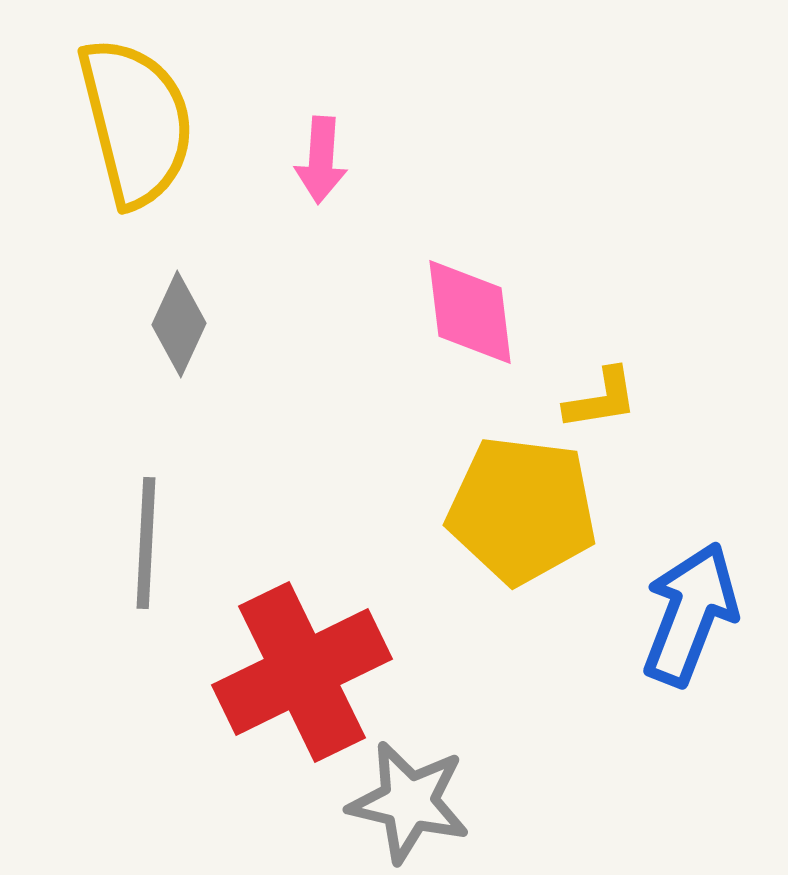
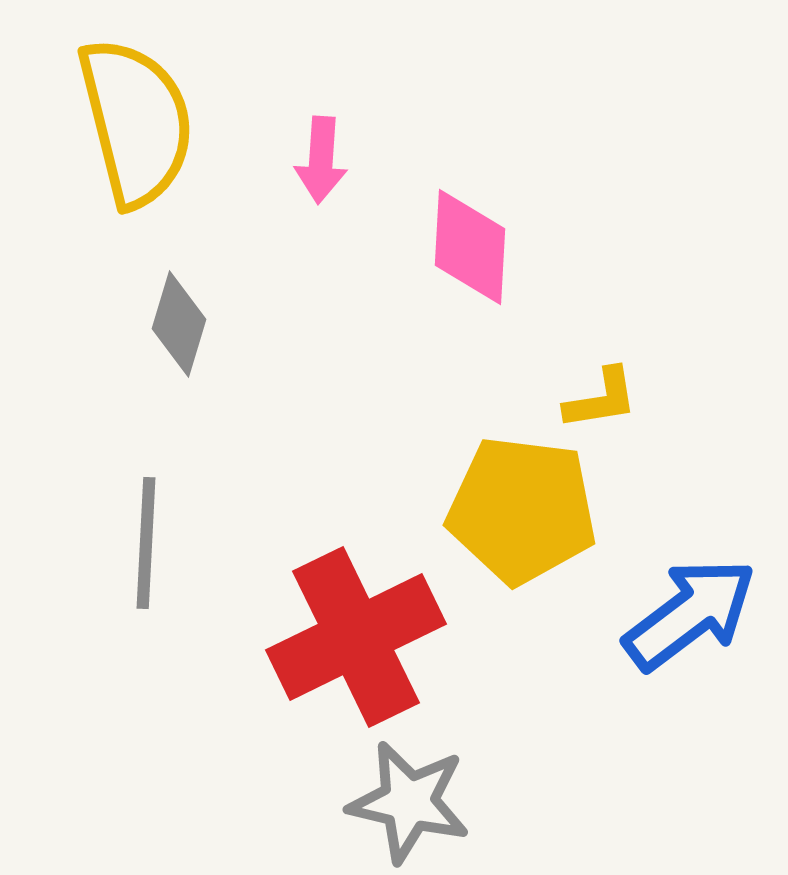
pink diamond: moved 65 px up; rotated 10 degrees clockwise
gray diamond: rotated 8 degrees counterclockwise
blue arrow: rotated 32 degrees clockwise
red cross: moved 54 px right, 35 px up
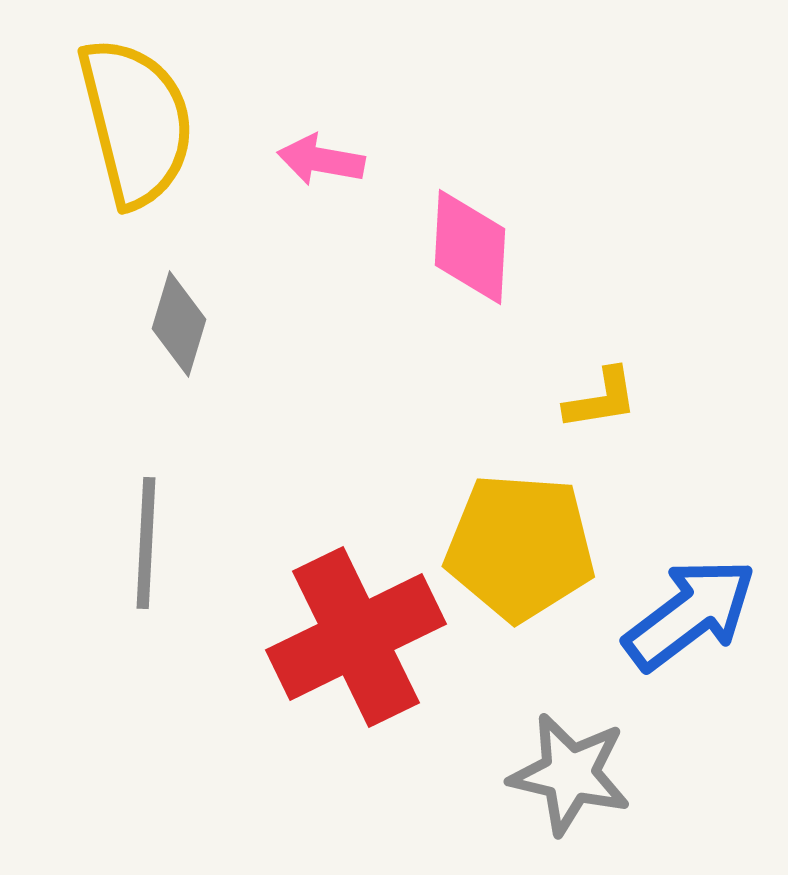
pink arrow: rotated 96 degrees clockwise
yellow pentagon: moved 2 px left, 37 px down; rotated 3 degrees counterclockwise
gray star: moved 161 px right, 28 px up
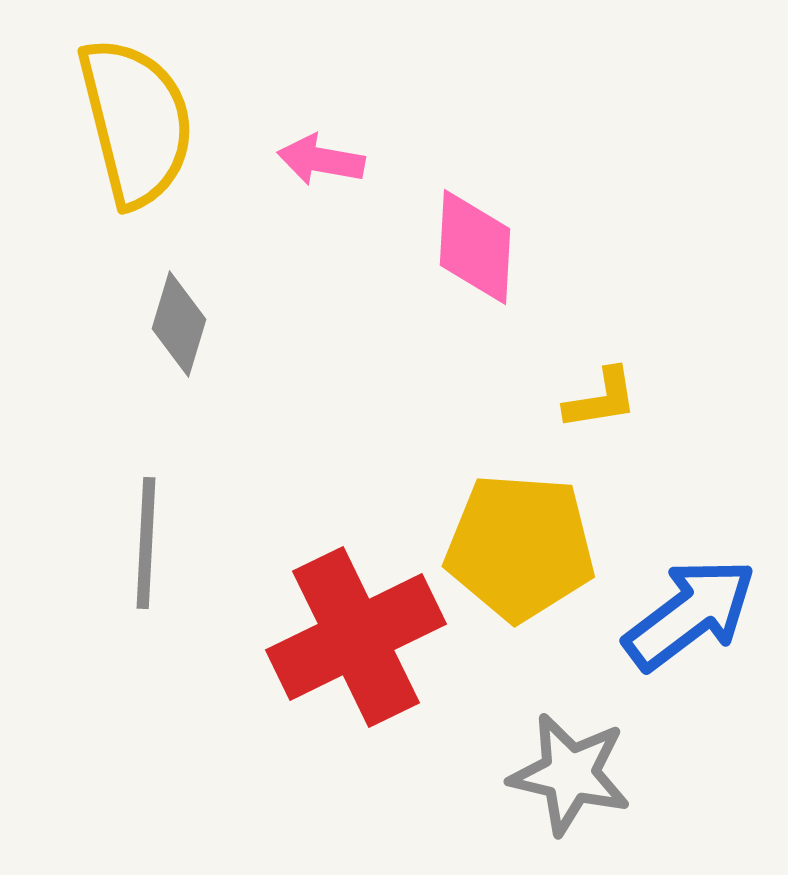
pink diamond: moved 5 px right
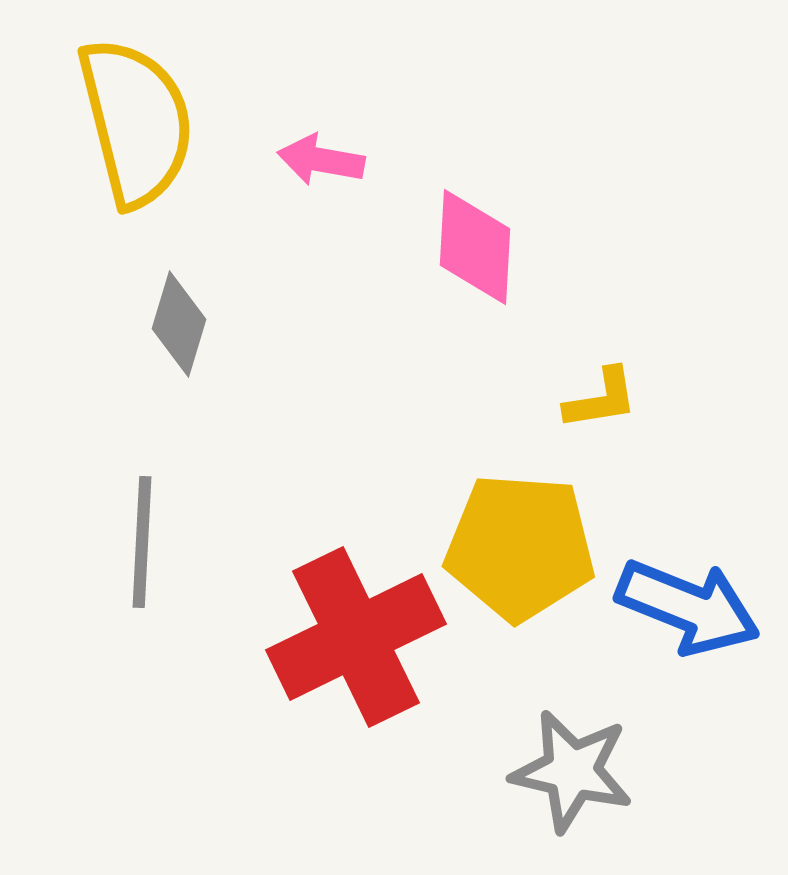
gray line: moved 4 px left, 1 px up
blue arrow: moved 2 px left, 7 px up; rotated 59 degrees clockwise
gray star: moved 2 px right, 3 px up
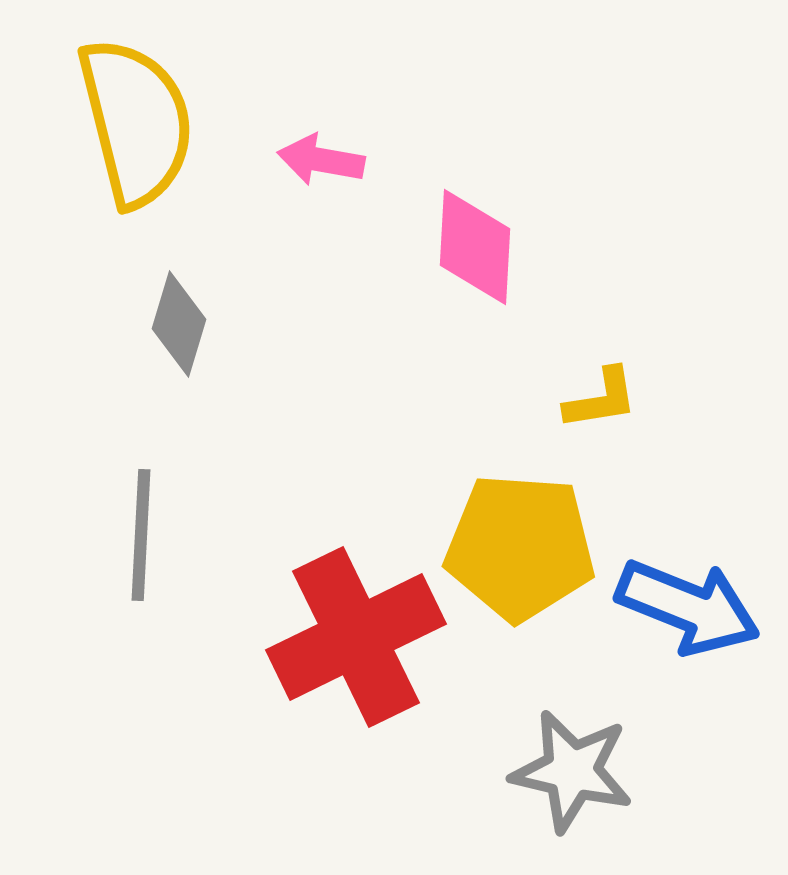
gray line: moved 1 px left, 7 px up
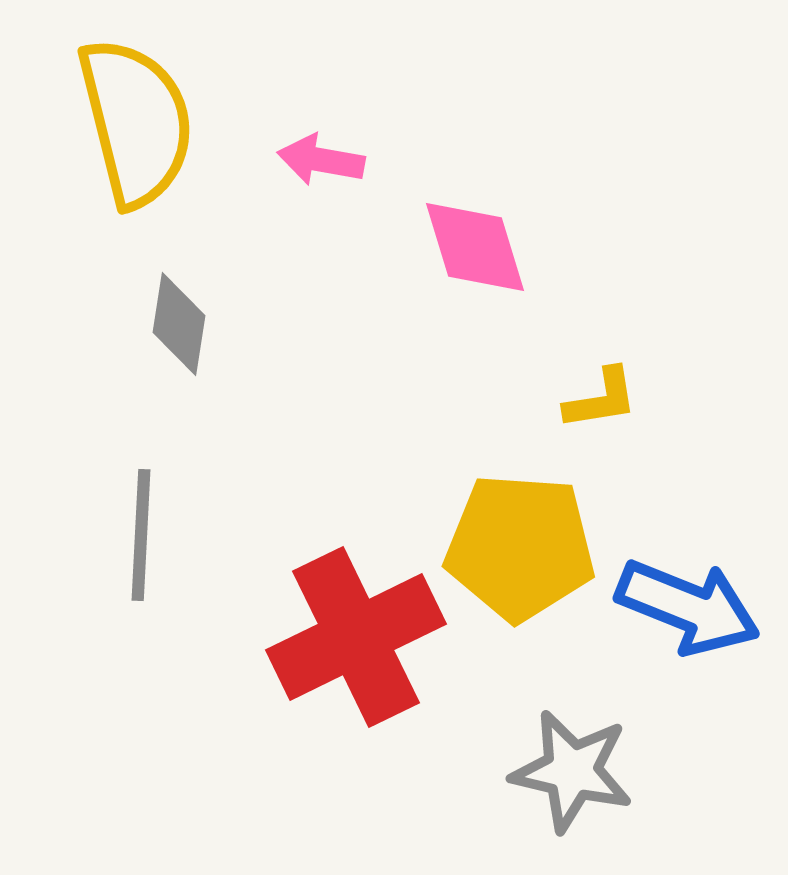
pink diamond: rotated 20 degrees counterclockwise
gray diamond: rotated 8 degrees counterclockwise
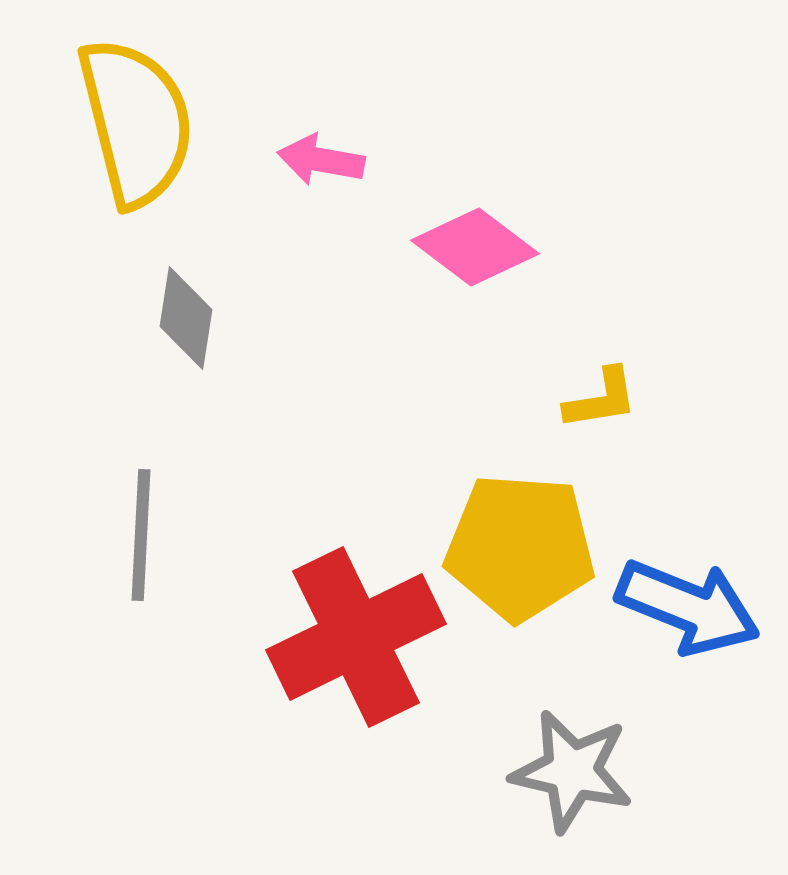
pink diamond: rotated 36 degrees counterclockwise
gray diamond: moved 7 px right, 6 px up
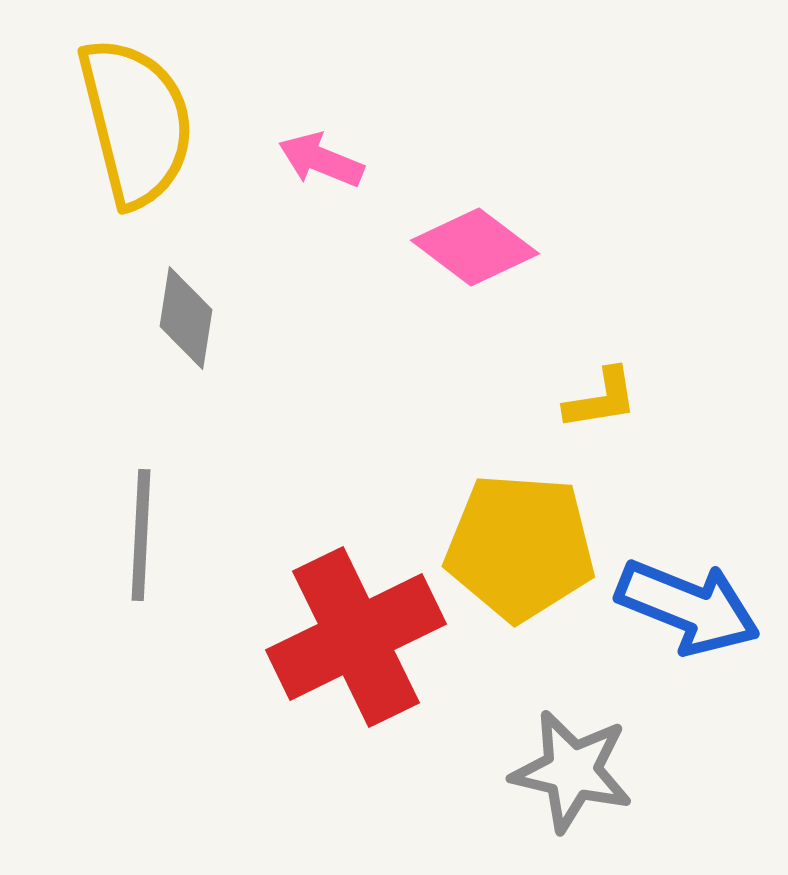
pink arrow: rotated 12 degrees clockwise
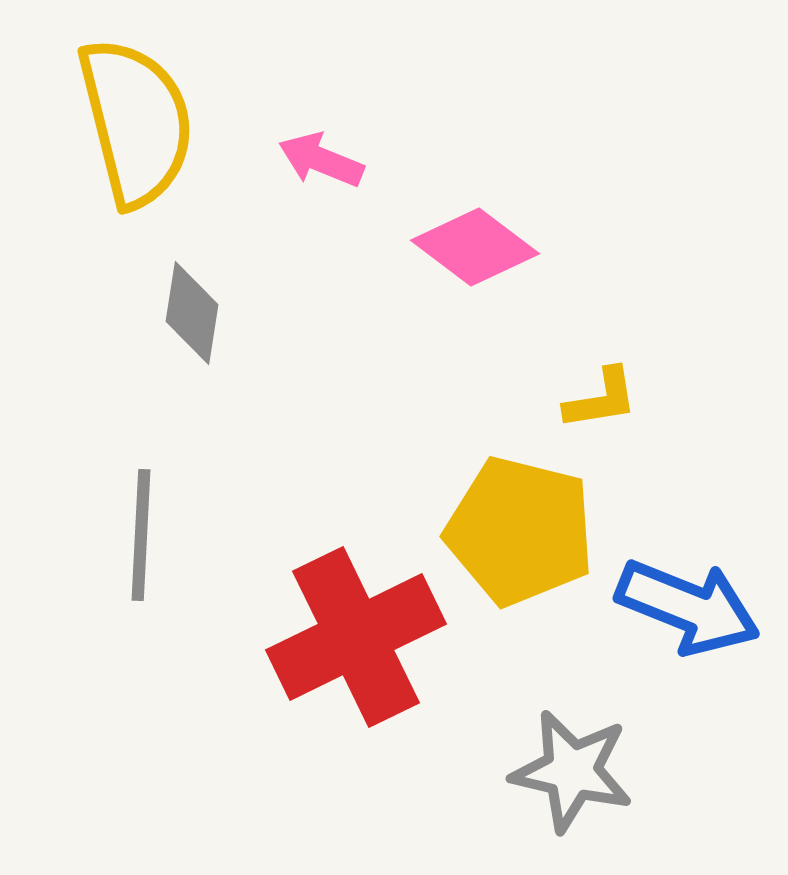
gray diamond: moved 6 px right, 5 px up
yellow pentagon: moved 16 px up; rotated 10 degrees clockwise
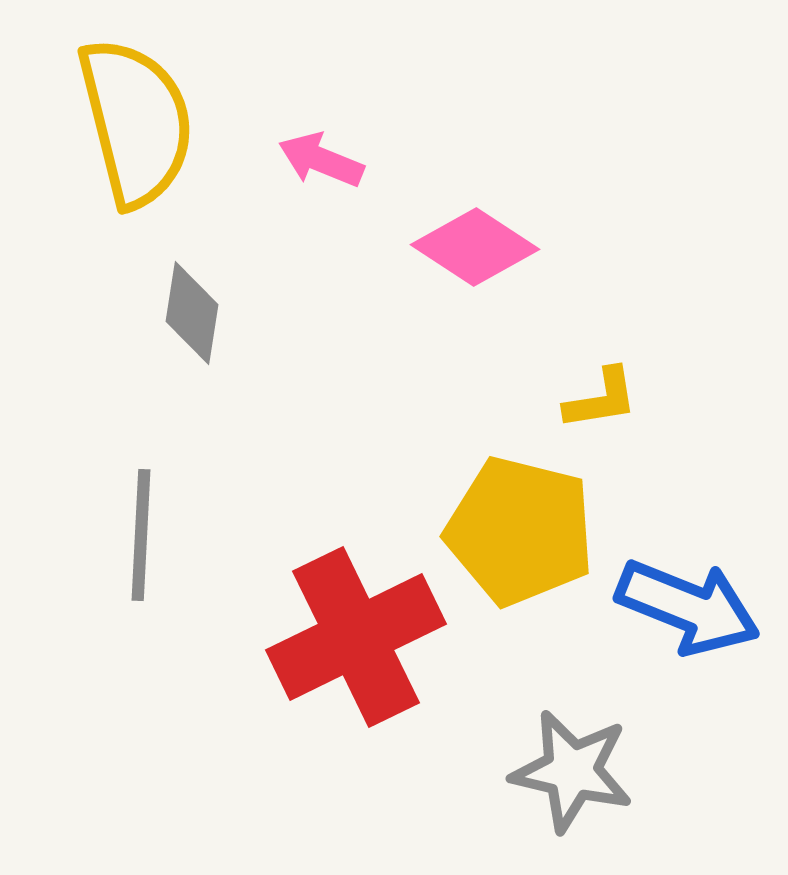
pink diamond: rotated 4 degrees counterclockwise
